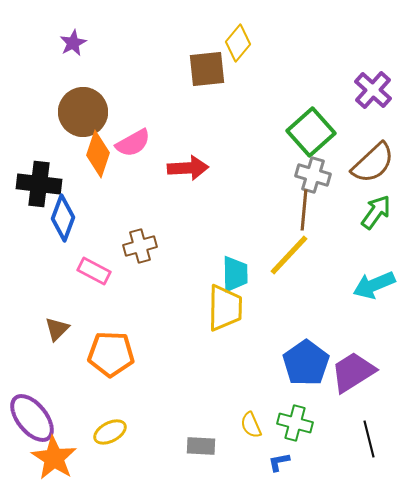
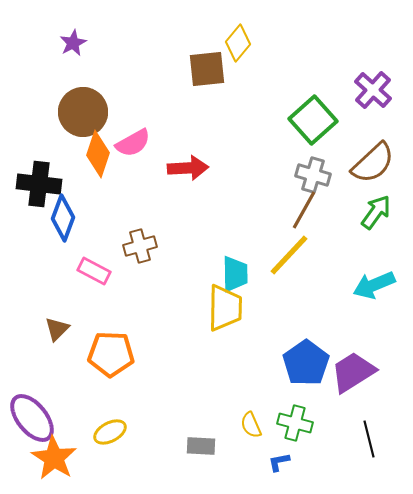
green square: moved 2 px right, 12 px up
brown line: rotated 24 degrees clockwise
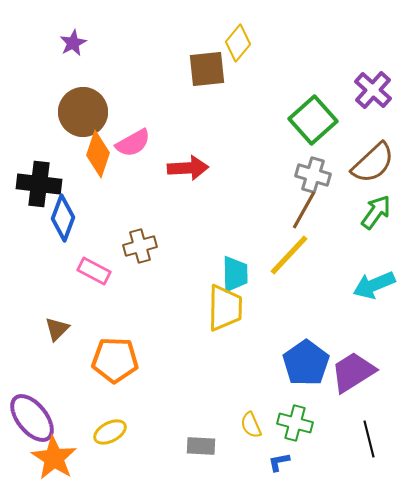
orange pentagon: moved 4 px right, 6 px down
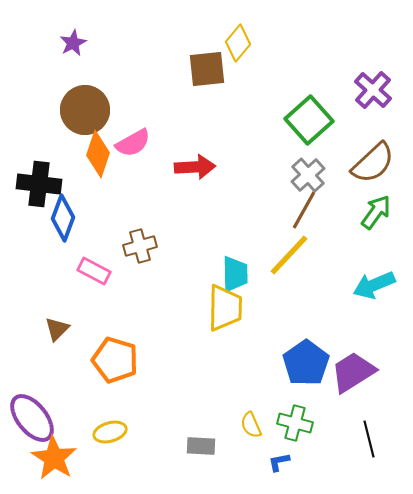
brown circle: moved 2 px right, 2 px up
green square: moved 4 px left
red arrow: moved 7 px right, 1 px up
gray cross: moved 5 px left; rotated 32 degrees clockwise
orange pentagon: rotated 15 degrees clockwise
yellow ellipse: rotated 12 degrees clockwise
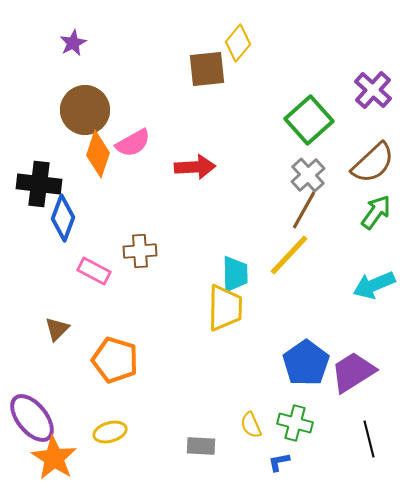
brown cross: moved 5 px down; rotated 12 degrees clockwise
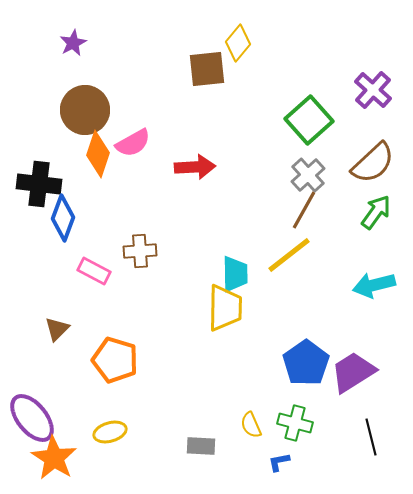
yellow line: rotated 9 degrees clockwise
cyan arrow: rotated 9 degrees clockwise
black line: moved 2 px right, 2 px up
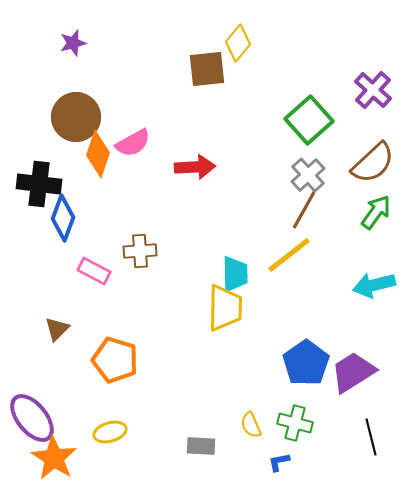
purple star: rotated 12 degrees clockwise
brown circle: moved 9 px left, 7 px down
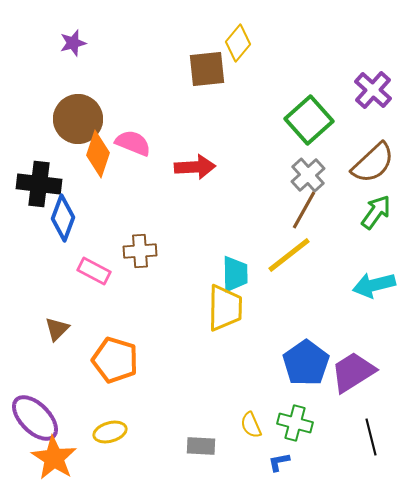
brown circle: moved 2 px right, 2 px down
pink semicircle: rotated 129 degrees counterclockwise
purple ellipse: moved 3 px right; rotated 6 degrees counterclockwise
